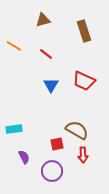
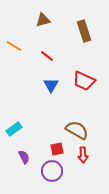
red line: moved 1 px right, 2 px down
cyan rectangle: rotated 28 degrees counterclockwise
red square: moved 5 px down
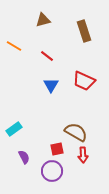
brown semicircle: moved 1 px left, 2 px down
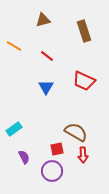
blue triangle: moved 5 px left, 2 px down
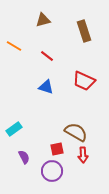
blue triangle: rotated 42 degrees counterclockwise
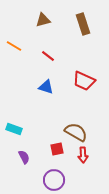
brown rectangle: moved 1 px left, 7 px up
red line: moved 1 px right
cyan rectangle: rotated 56 degrees clockwise
purple circle: moved 2 px right, 9 px down
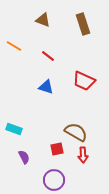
brown triangle: rotated 35 degrees clockwise
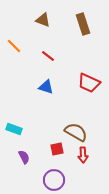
orange line: rotated 14 degrees clockwise
red trapezoid: moved 5 px right, 2 px down
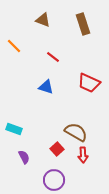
red line: moved 5 px right, 1 px down
red square: rotated 32 degrees counterclockwise
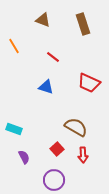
orange line: rotated 14 degrees clockwise
brown semicircle: moved 5 px up
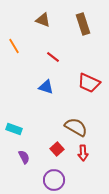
red arrow: moved 2 px up
